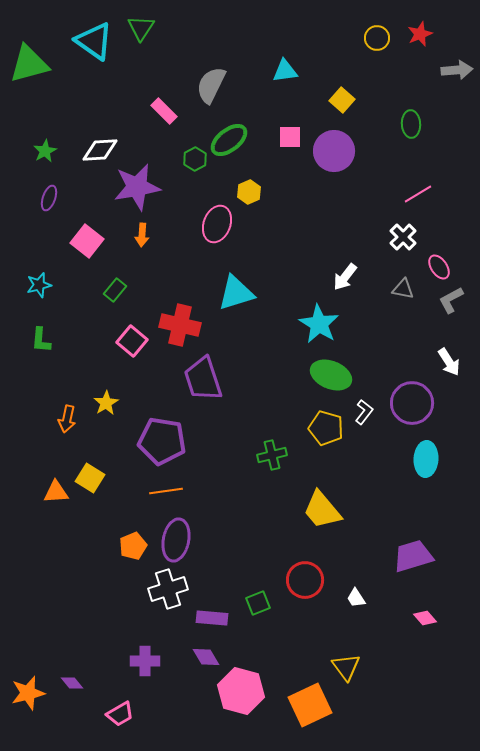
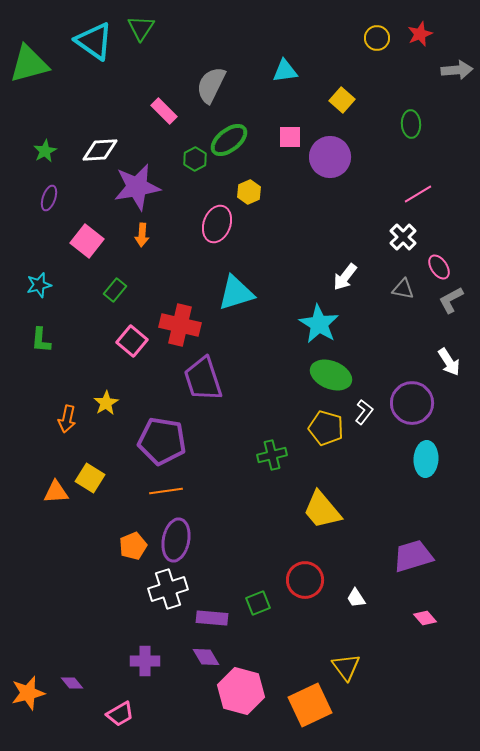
purple circle at (334, 151): moved 4 px left, 6 px down
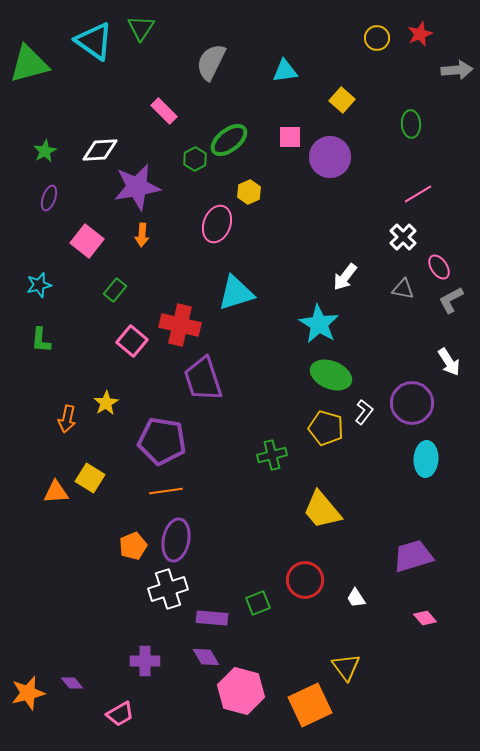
gray semicircle at (211, 85): moved 23 px up
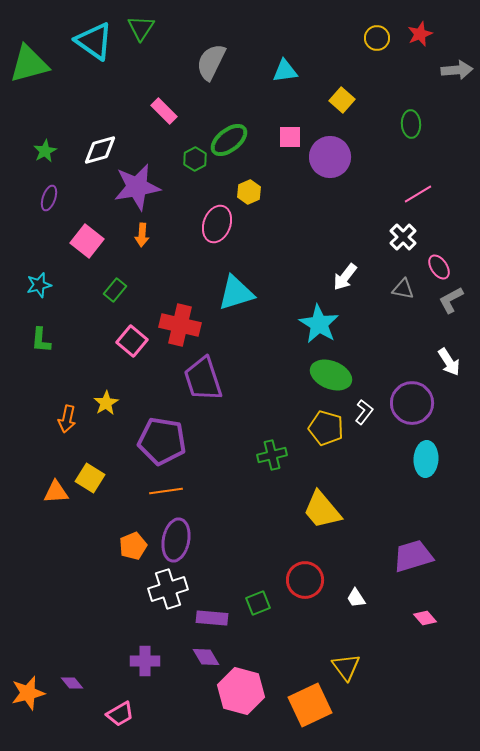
white diamond at (100, 150): rotated 12 degrees counterclockwise
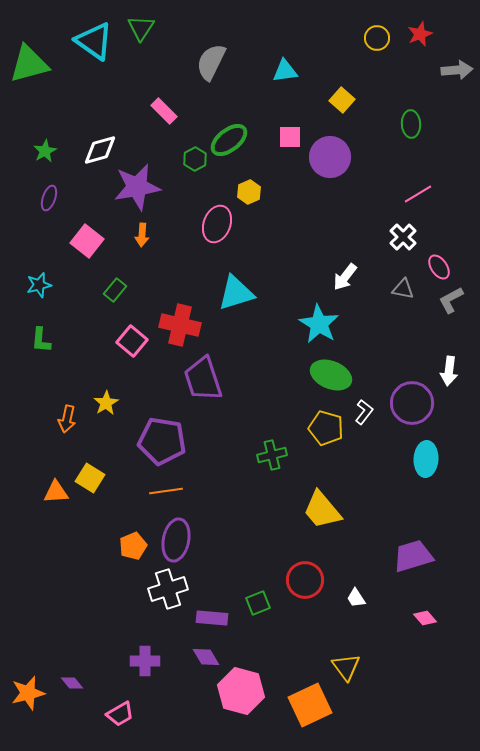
white arrow at (449, 362): moved 9 px down; rotated 40 degrees clockwise
